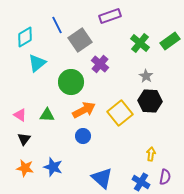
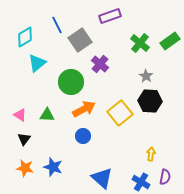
orange arrow: moved 1 px up
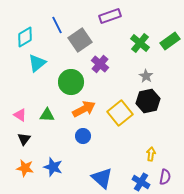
black hexagon: moved 2 px left; rotated 15 degrees counterclockwise
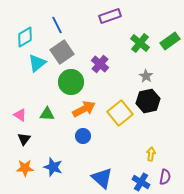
gray square: moved 18 px left, 12 px down
green triangle: moved 1 px up
orange star: rotated 12 degrees counterclockwise
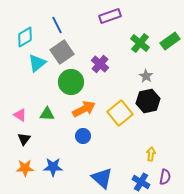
blue star: rotated 18 degrees counterclockwise
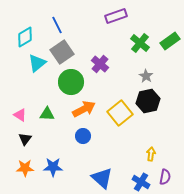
purple rectangle: moved 6 px right
black triangle: moved 1 px right
